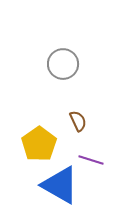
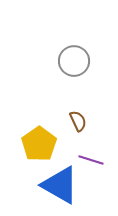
gray circle: moved 11 px right, 3 px up
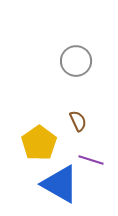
gray circle: moved 2 px right
yellow pentagon: moved 1 px up
blue triangle: moved 1 px up
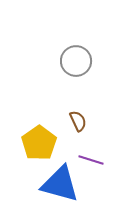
blue triangle: rotated 15 degrees counterclockwise
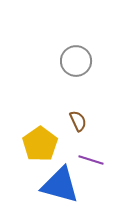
yellow pentagon: moved 1 px right, 1 px down
blue triangle: moved 1 px down
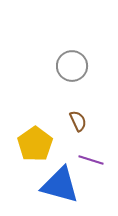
gray circle: moved 4 px left, 5 px down
yellow pentagon: moved 5 px left
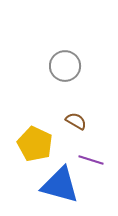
gray circle: moved 7 px left
brown semicircle: moved 2 px left; rotated 35 degrees counterclockwise
yellow pentagon: rotated 12 degrees counterclockwise
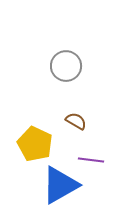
gray circle: moved 1 px right
purple line: rotated 10 degrees counterclockwise
blue triangle: rotated 45 degrees counterclockwise
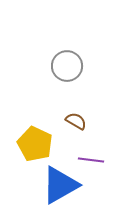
gray circle: moved 1 px right
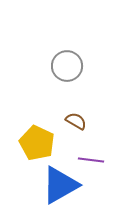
yellow pentagon: moved 2 px right, 1 px up
